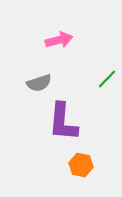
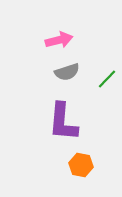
gray semicircle: moved 28 px right, 11 px up
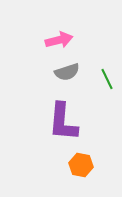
green line: rotated 70 degrees counterclockwise
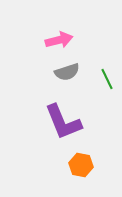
purple L-shape: rotated 27 degrees counterclockwise
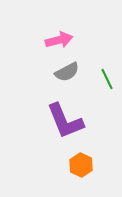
gray semicircle: rotated 10 degrees counterclockwise
purple L-shape: moved 2 px right, 1 px up
orange hexagon: rotated 15 degrees clockwise
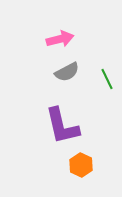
pink arrow: moved 1 px right, 1 px up
purple L-shape: moved 3 px left, 5 px down; rotated 9 degrees clockwise
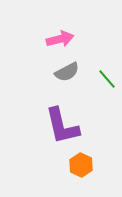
green line: rotated 15 degrees counterclockwise
